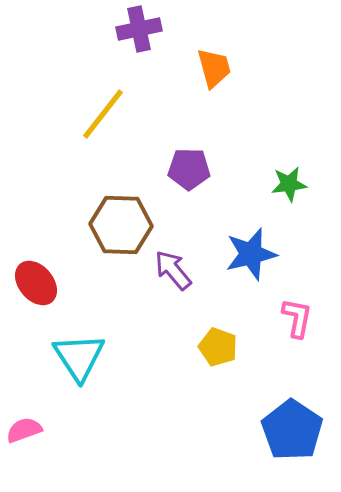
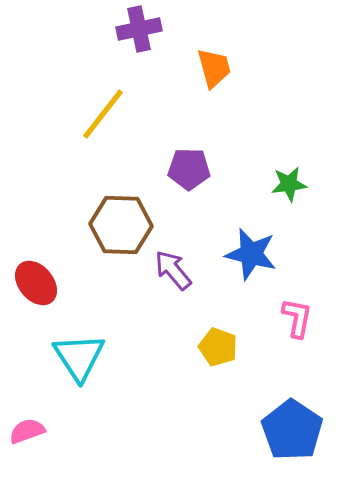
blue star: rotated 28 degrees clockwise
pink semicircle: moved 3 px right, 1 px down
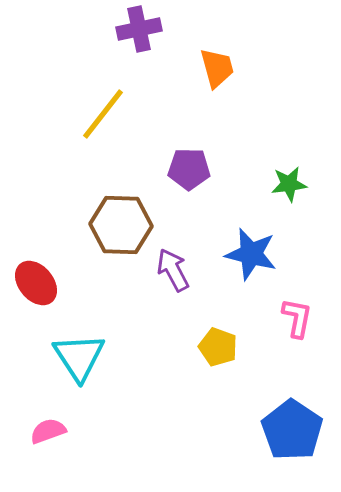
orange trapezoid: moved 3 px right
purple arrow: rotated 12 degrees clockwise
pink semicircle: moved 21 px right
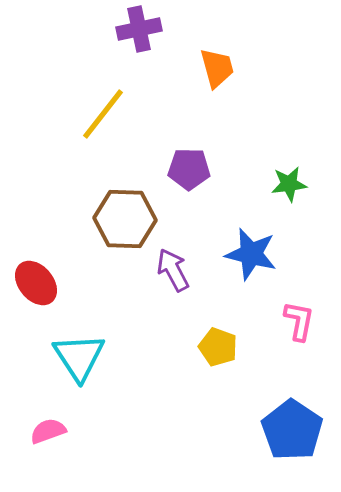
brown hexagon: moved 4 px right, 6 px up
pink L-shape: moved 2 px right, 3 px down
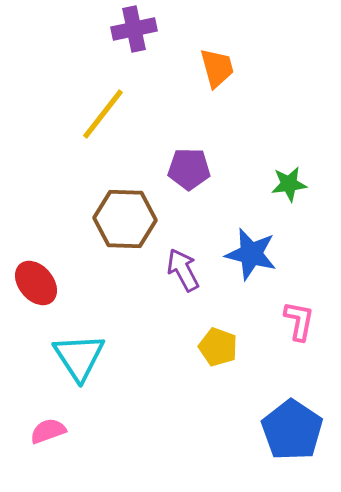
purple cross: moved 5 px left
purple arrow: moved 10 px right
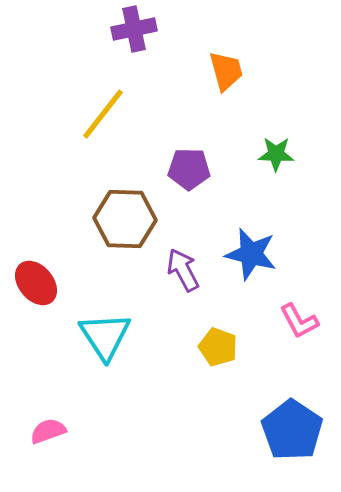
orange trapezoid: moved 9 px right, 3 px down
green star: moved 13 px left, 30 px up; rotated 9 degrees clockwise
pink L-shape: rotated 141 degrees clockwise
cyan triangle: moved 26 px right, 21 px up
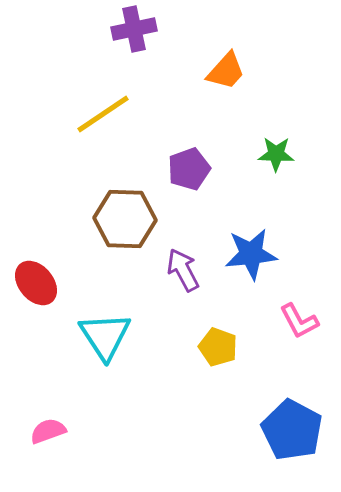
orange trapezoid: rotated 57 degrees clockwise
yellow line: rotated 18 degrees clockwise
purple pentagon: rotated 21 degrees counterclockwise
blue star: rotated 20 degrees counterclockwise
blue pentagon: rotated 6 degrees counterclockwise
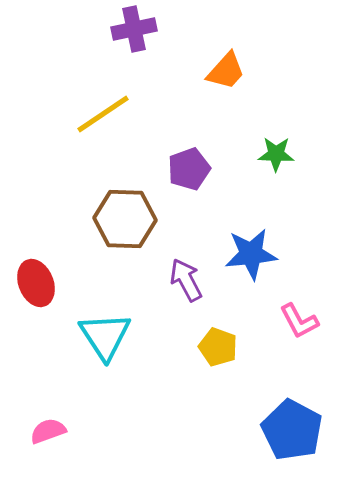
purple arrow: moved 3 px right, 10 px down
red ellipse: rotated 18 degrees clockwise
